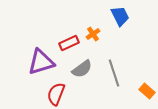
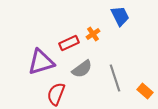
gray line: moved 1 px right, 5 px down
orange rectangle: moved 2 px left
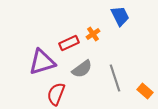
purple triangle: moved 1 px right
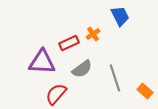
purple triangle: rotated 20 degrees clockwise
red semicircle: rotated 20 degrees clockwise
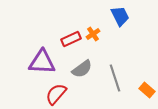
red rectangle: moved 2 px right, 4 px up
orange rectangle: moved 2 px right, 1 px up
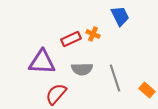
orange cross: rotated 32 degrees counterclockwise
gray semicircle: rotated 35 degrees clockwise
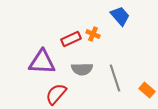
blue trapezoid: rotated 15 degrees counterclockwise
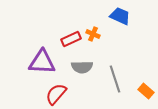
blue trapezoid: rotated 25 degrees counterclockwise
gray semicircle: moved 2 px up
gray line: moved 1 px down
orange rectangle: moved 1 px left, 1 px down
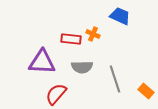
red rectangle: rotated 30 degrees clockwise
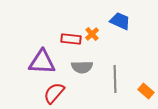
blue trapezoid: moved 5 px down
orange cross: moved 1 px left; rotated 24 degrees clockwise
gray line: rotated 16 degrees clockwise
red semicircle: moved 2 px left, 1 px up
